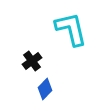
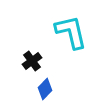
cyan L-shape: moved 3 px down
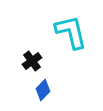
blue diamond: moved 2 px left, 1 px down
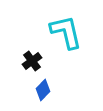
cyan L-shape: moved 5 px left
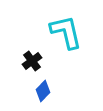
blue diamond: moved 1 px down
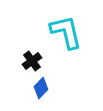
blue diamond: moved 2 px left, 3 px up
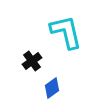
blue diamond: moved 11 px right; rotated 10 degrees clockwise
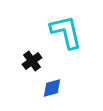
blue diamond: rotated 20 degrees clockwise
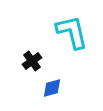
cyan L-shape: moved 6 px right
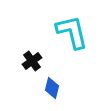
blue diamond: rotated 60 degrees counterclockwise
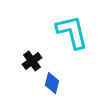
blue diamond: moved 5 px up
